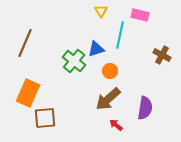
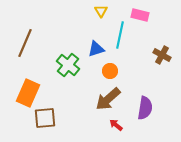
green cross: moved 6 px left, 4 px down
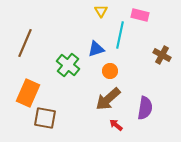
brown square: rotated 15 degrees clockwise
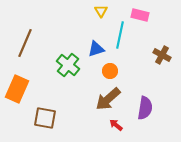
orange rectangle: moved 11 px left, 4 px up
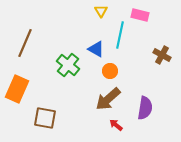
blue triangle: rotated 48 degrees clockwise
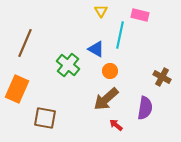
brown cross: moved 22 px down
brown arrow: moved 2 px left
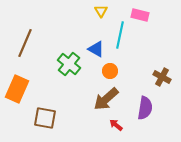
green cross: moved 1 px right, 1 px up
